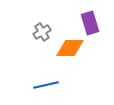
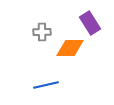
purple rectangle: rotated 15 degrees counterclockwise
gray cross: rotated 30 degrees clockwise
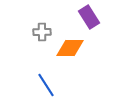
purple rectangle: moved 1 px left, 6 px up
blue line: rotated 70 degrees clockwise
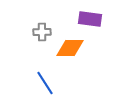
purple rectangle: moved 1 px right, 2 px down; rotated 50 degrees counterclockwise
blue line: moved 1 px left, 2 px up
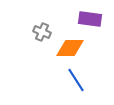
gray cross: rotated 24 degrees clockwise
blue line: moved 31 px right, 3 px up
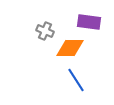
purple rectangle: moved 1 px left, 3 px down
gray cross: moved 3 px right, 1 px up
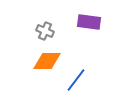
orange diamond: moved 23 px left, 13 px down
blue line: rotated 70 degrees clockwise
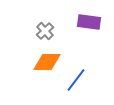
gray cross: rotated 24 degrees clockwise
orange diamond: moved 1 px down
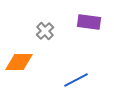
orange diamond: moved 28 px left
blue line: rotated 25 degrees clockwise
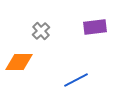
purple rectangle: moved 6 px right, 5 px down; rotated 15 degrees counterclockwise
gray cross: moved 4 px left
